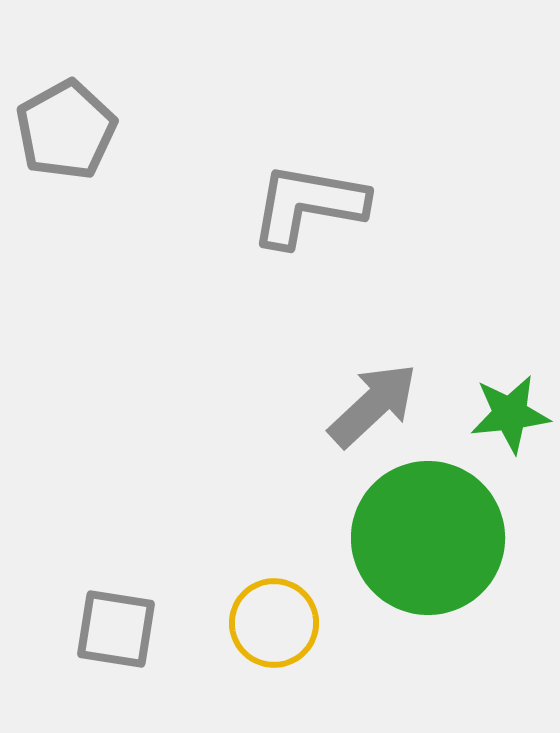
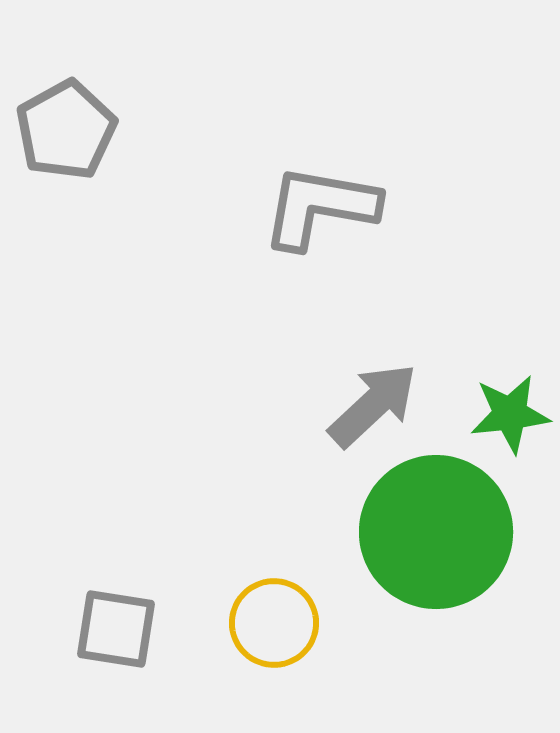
gray L-shape: moved 12 px right, 2 px down
green circle: moved 8 px right, 6 px up
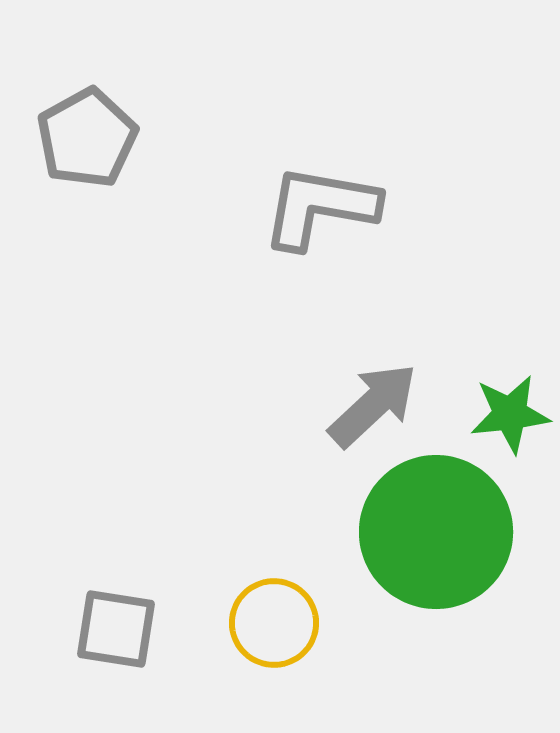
gray pentagon: moved 21 px right, 8 px down
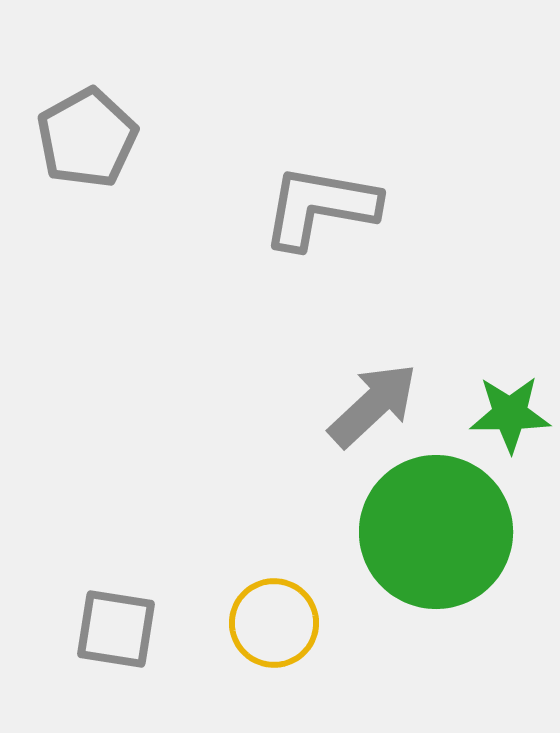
green star: rotated 6 degrees clockwise
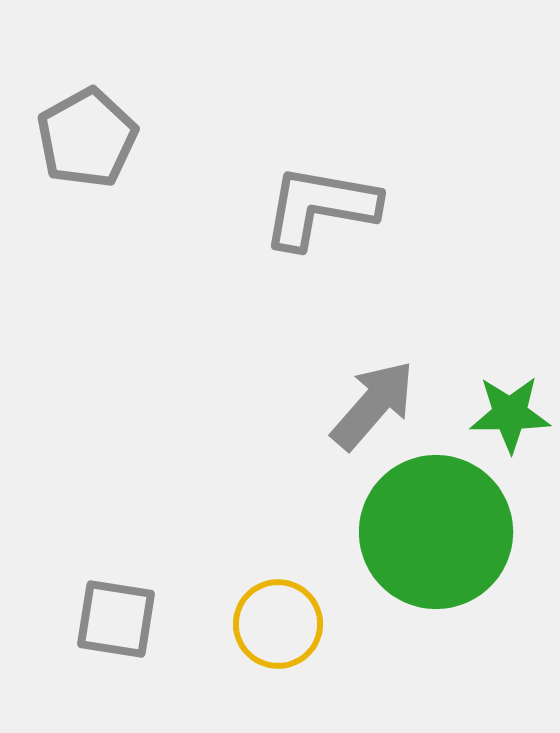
gray arrow: rotated 6 degrees counterclockwise
yellow circle: moved 4 px right, 1 px down
gray square: moved 10 px up
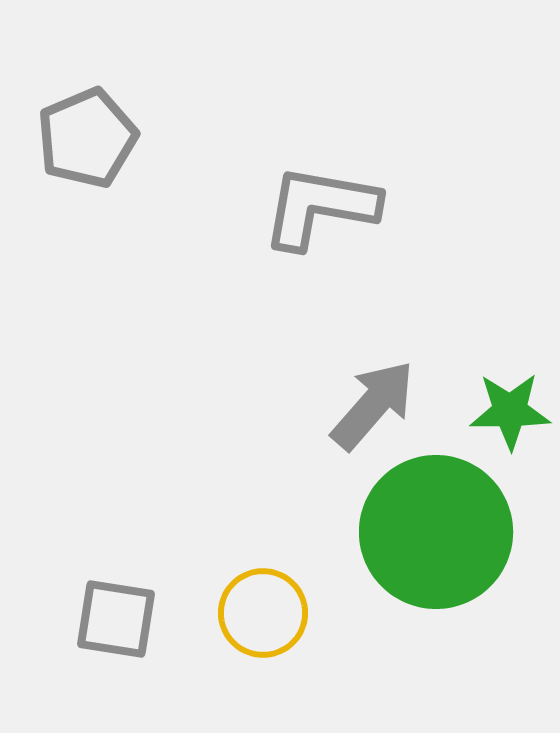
gray pentagon: rotated 6 degrees clockwise
green star: moved 3 px up
yellow circle: moved 15 px left, 11 px up
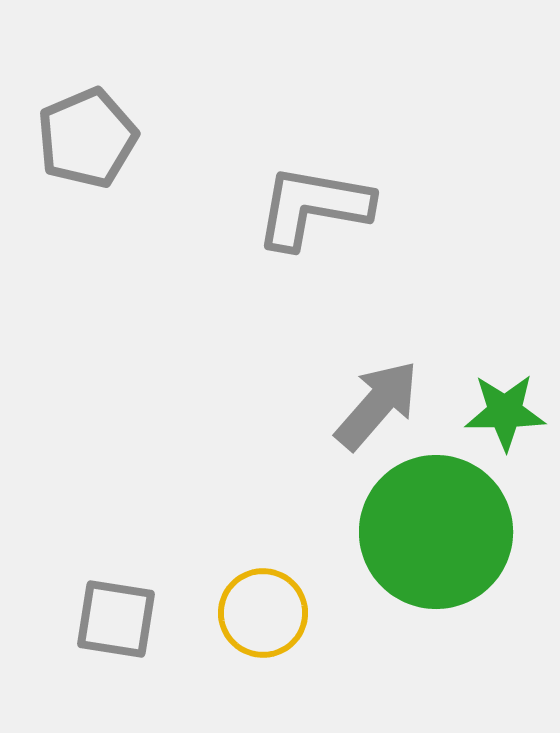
gray L-shape: moved 7 px left
gray arrow: moved 4 px right
green star: moved 5 px left, 1 px down
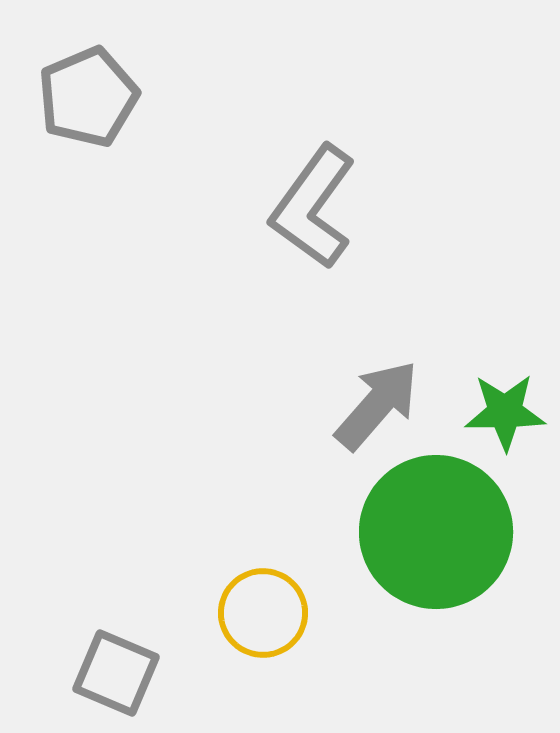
gray pentagon: moved 1 px right, 41 px up
gray L-shape: rotated 64 degrees counterclockwise
gray square: moved 54 px down; rotated 14 degrees clockwise
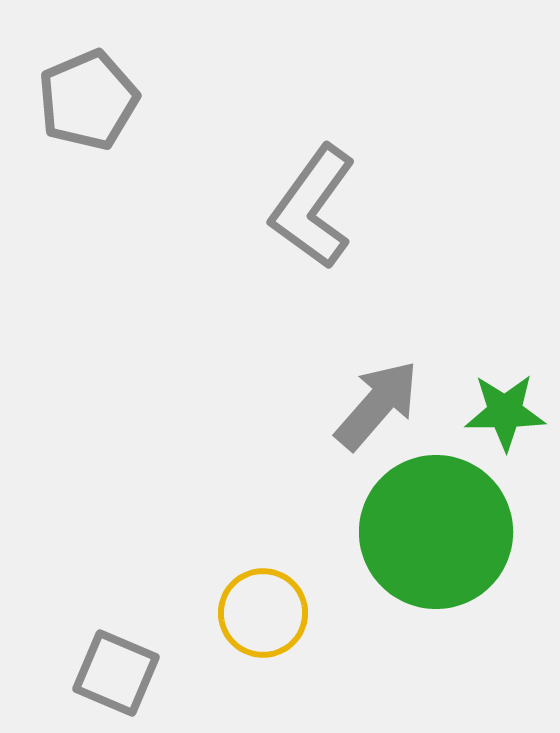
gray pentagon: moved 3 px down
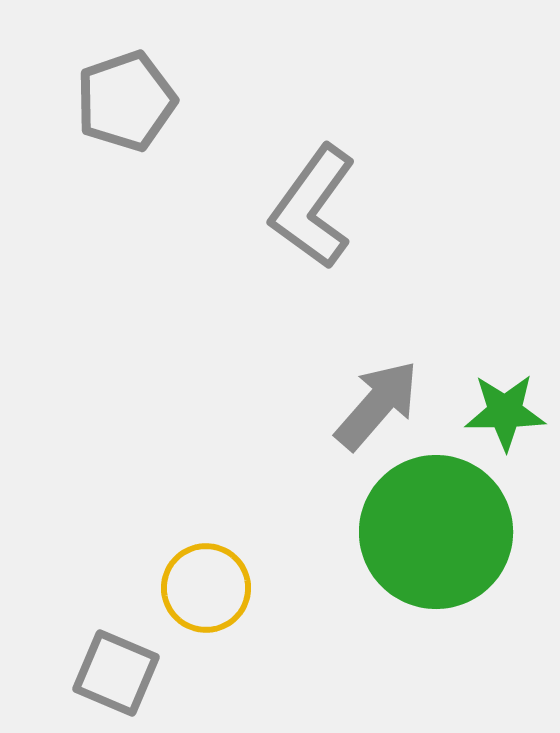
gray pentagon: moved 38 px right, 1 px down; rotated 4 degrees clockwise
yellow circle: moved 57 px left, 25 px up
